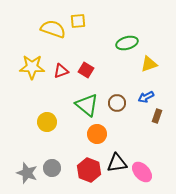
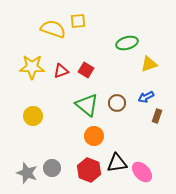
yellow circle: moved 14 px left, 6 px up
orange circle: moved 3 px left, 2 px down
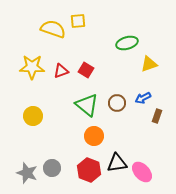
blue arrow: moved 3 px left, 1 px down
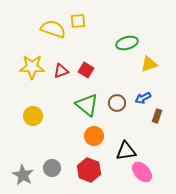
black triangle: moved 9 px right, 12 px up
gray star: moved 4 px left, 2 px down; rotated 10 degrees clockwise
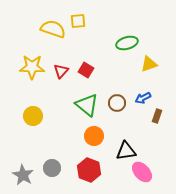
red triangle: rotated 28 degrees counterclockwise
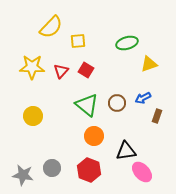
yellow square: moved 20 px down
yellow semicircle: moved 2 px left, 2 px up; rotated 115 degrees clockwise
gray star: rotated 20 degrees counterclockwise
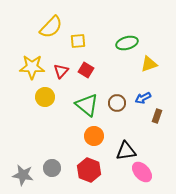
yellow circle: moved 12 px right, 19 px up
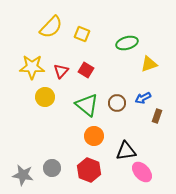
yellow square: moved 4 px right, 7 px up; rotated 28 degrees clockwise
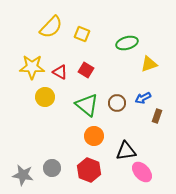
red triangle: moved 1 px left, 1 px down; rotated 42 degrees counterclockwise
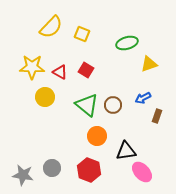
brown circle: moved 4 px left, 2 px down
orange circle: moved 3 px right
